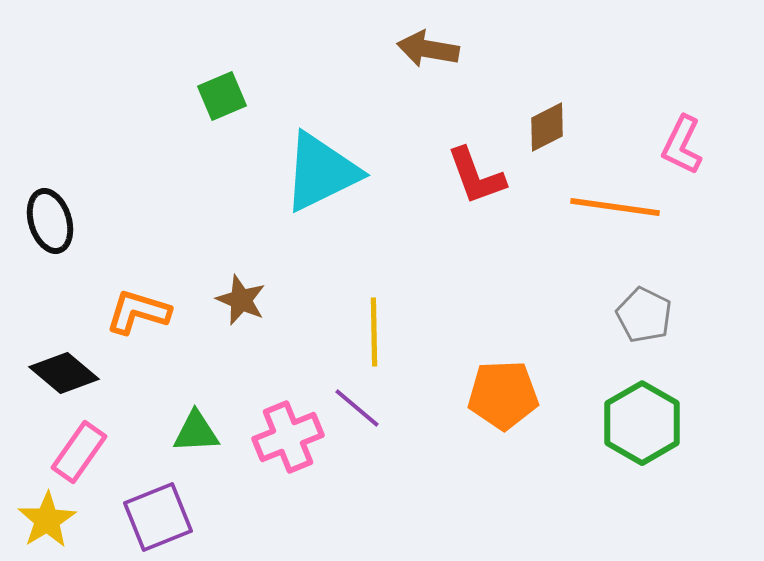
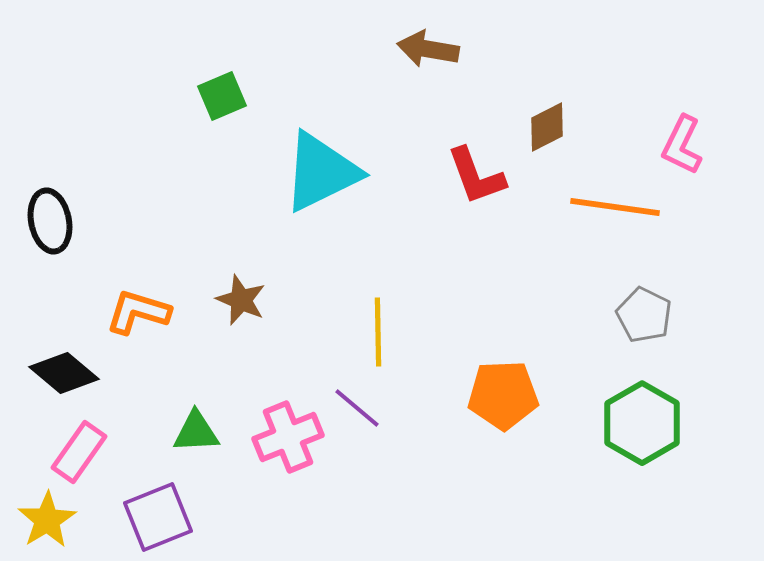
black ellipse: rotated 6 degrees clockwise
yellow line: moved 4 px right
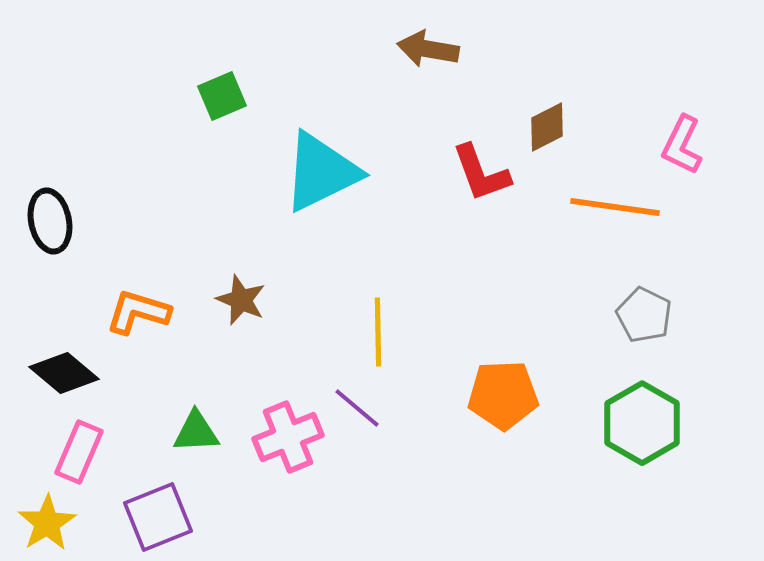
red L-shape: moved 5 px right, 3 px up
pink rectangle: rotated 12 degrees counterclockwise
yellow star: moved 3 px down
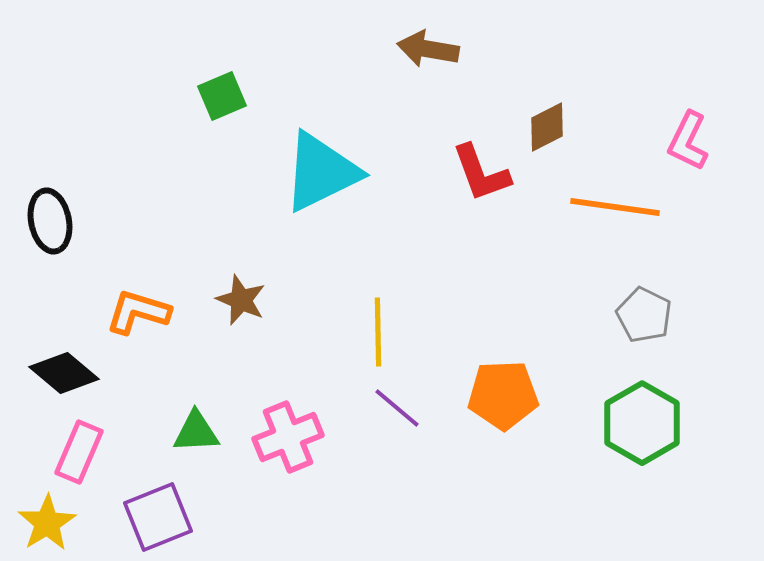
pink L-shape: moved 6 px right, 4 px up
purple line: moved 40 px right
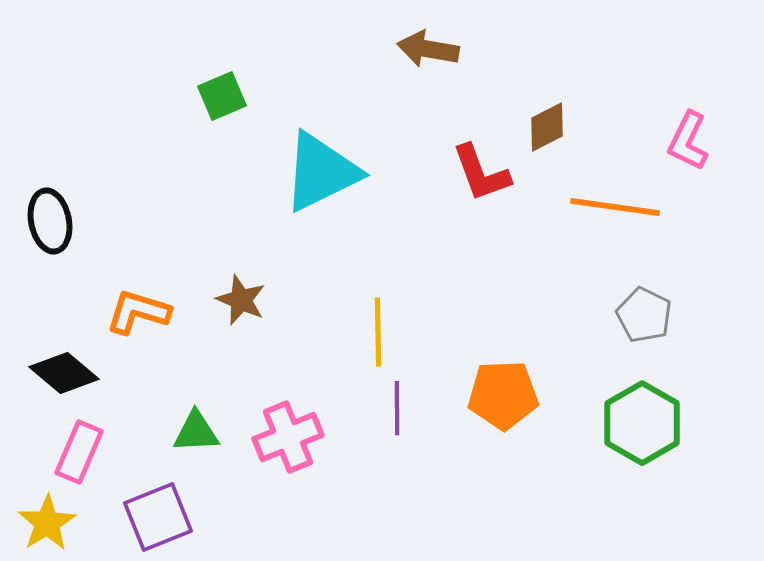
purple line: rotated 50 degrees clockwise
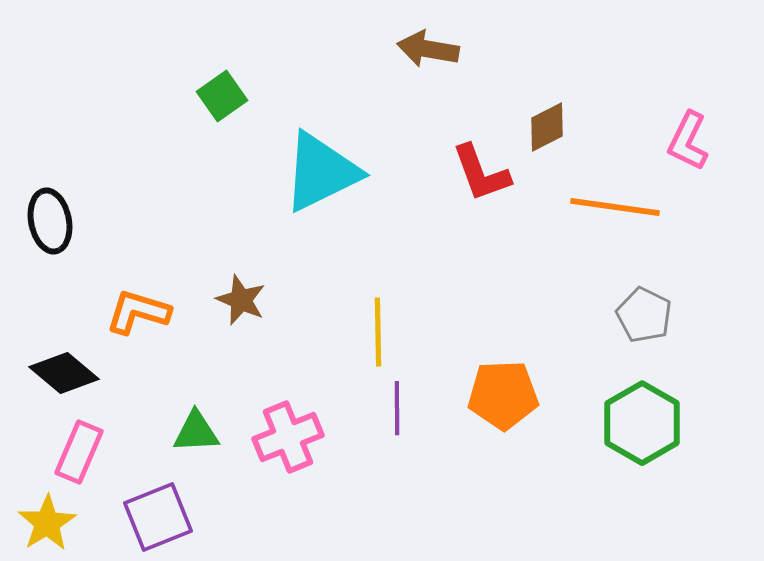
green square: rotated 12 degrees counterclockwise
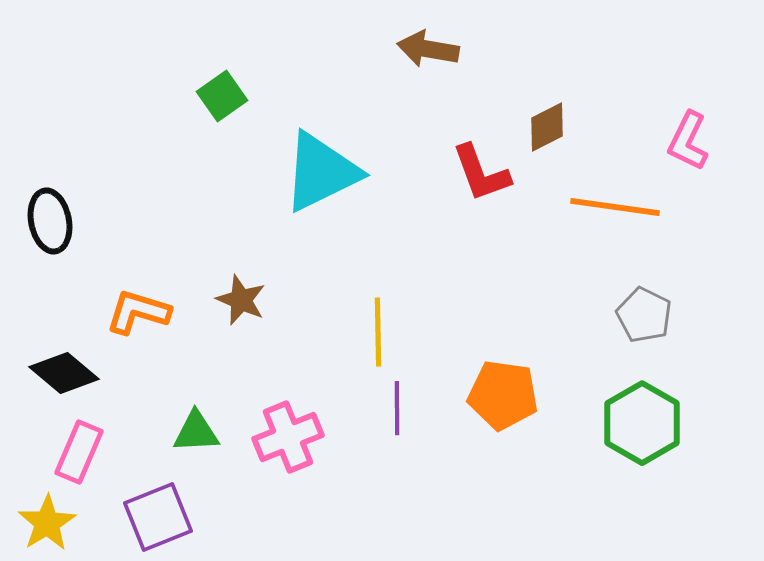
orange pentagon: rotated 10 degrees clockwise
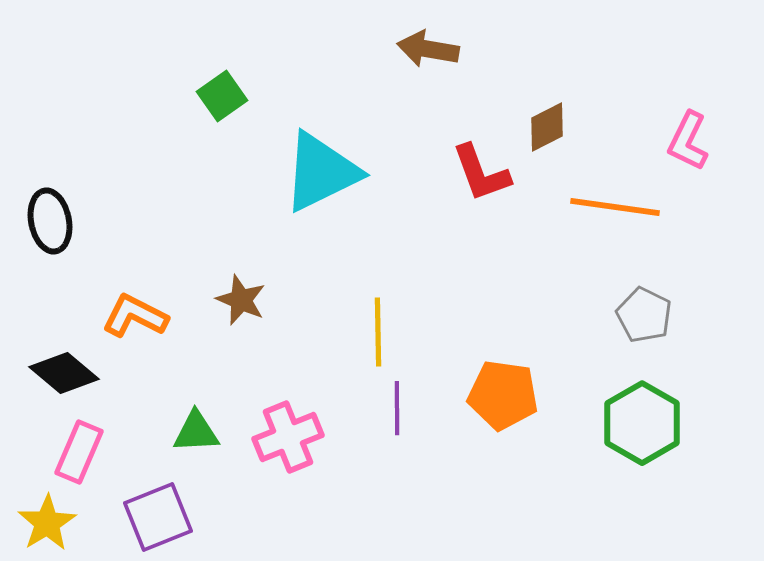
orange L-shape: moved 3 px left, 4 px down; rotated 10 degrees clockwise
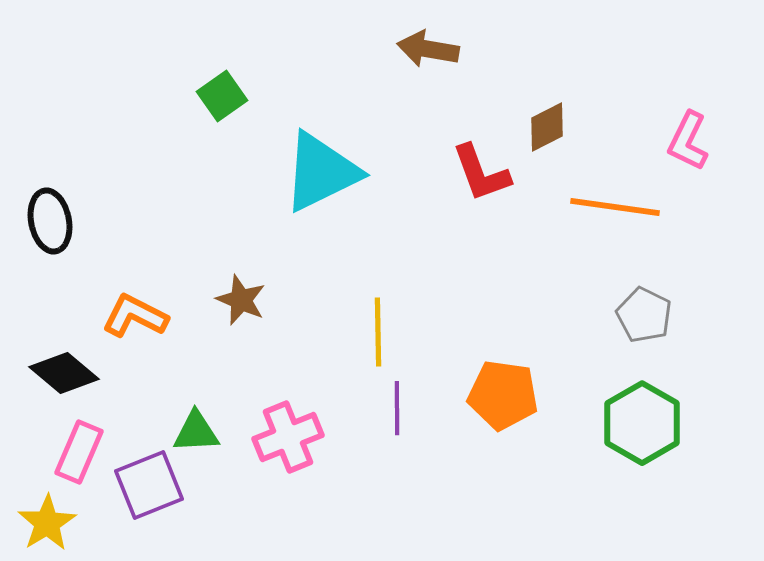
purple square: moved 9 px left, 32 px up
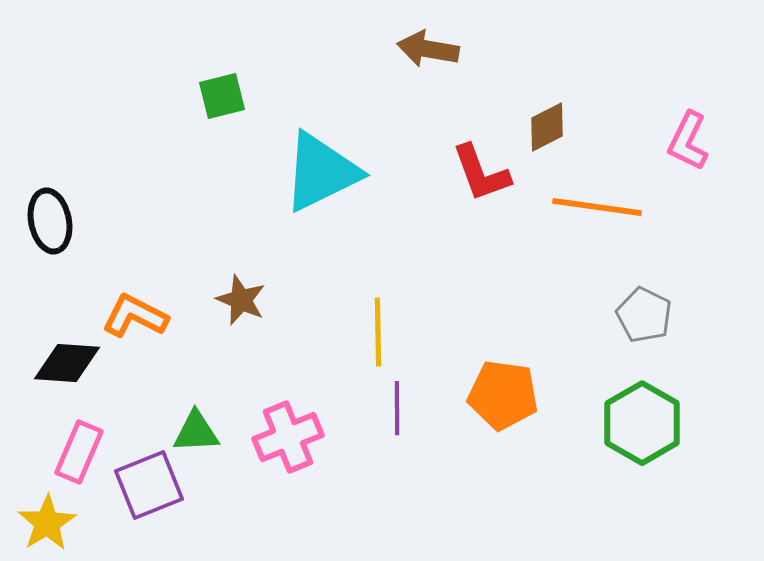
green square: rotated 21 degrees clockwise
orange line: moved 18 px left
black diamond: moved 3 px right, 10 px up; rotated 36 degrees counterclockwise
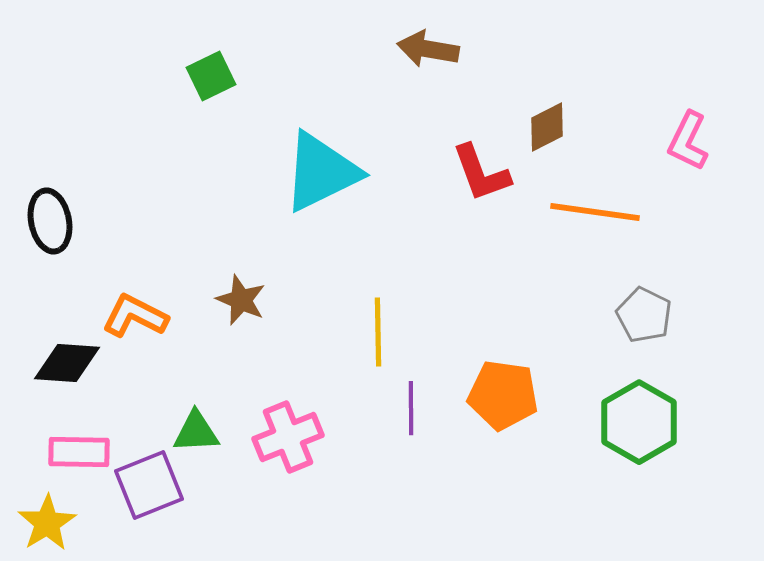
green square: moved 11 px left, 20 px up; rotated 12 degrees counterclockwise
orange line: moved 2 px left, 5 px down
purple line: moved 14 px right
green hexagon: moved 3 px left, 1 px up
pink rectangle: rotated 68 degrees clockwise
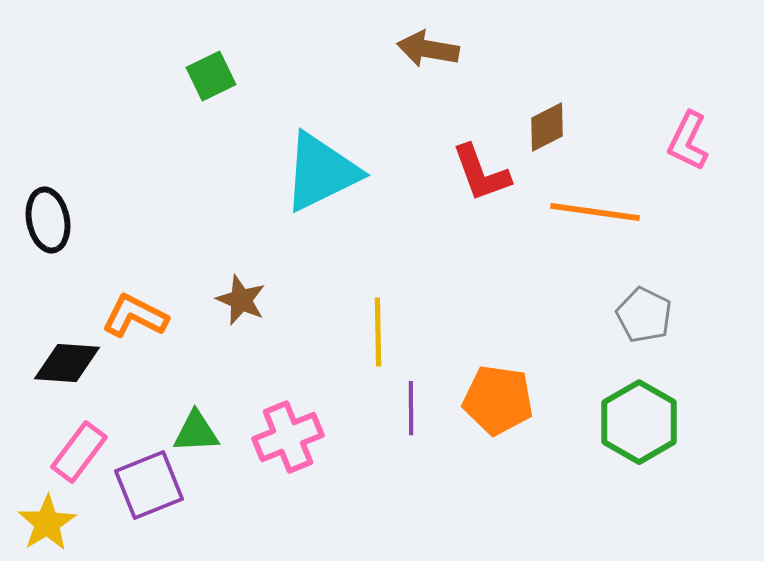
black ellipse: moved 2 px left, 1 px up
orange pentagon: moved 5 px left, 5 px down
pink rectangle: rotated 54 degrees counterclockwise
